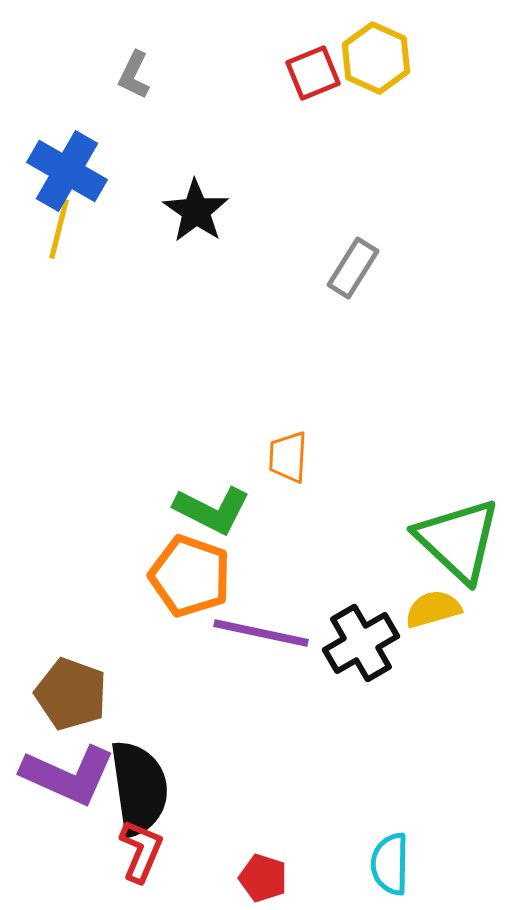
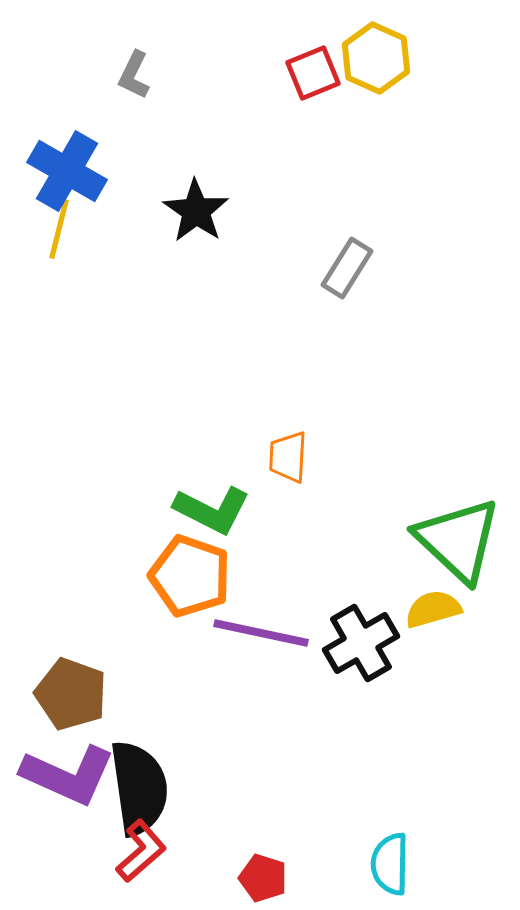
gray rectangle: moved 6 px left
red L-shape: rotated 26 degrees clockwise
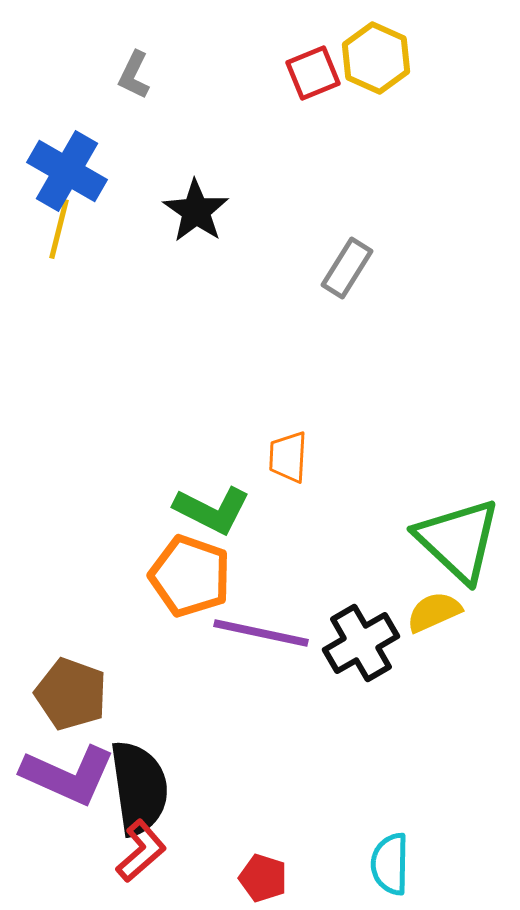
yellow semicircle: moved 1 px right, 3 px down; rotated 8 degrees counterclockwise
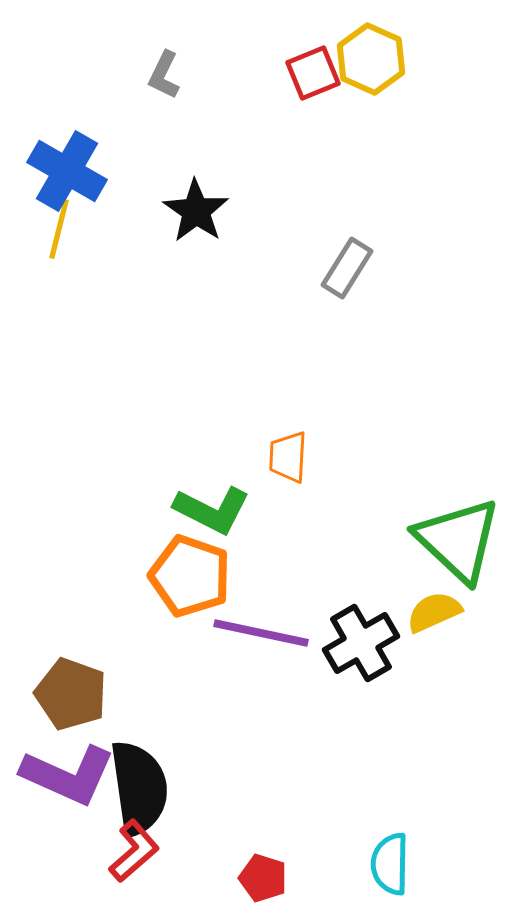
yellow hexagon: moved 5 px left, 1 px down
gray L-shape: moved 30 px right
red L-shape: moved 7 px left
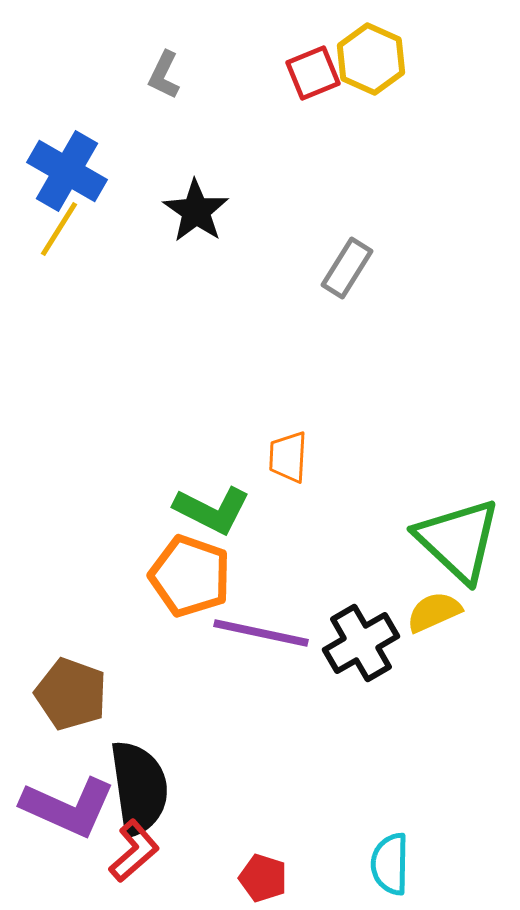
yellow line: rotated 18 degrees clockwise
purple L-shape: moved 32 px down
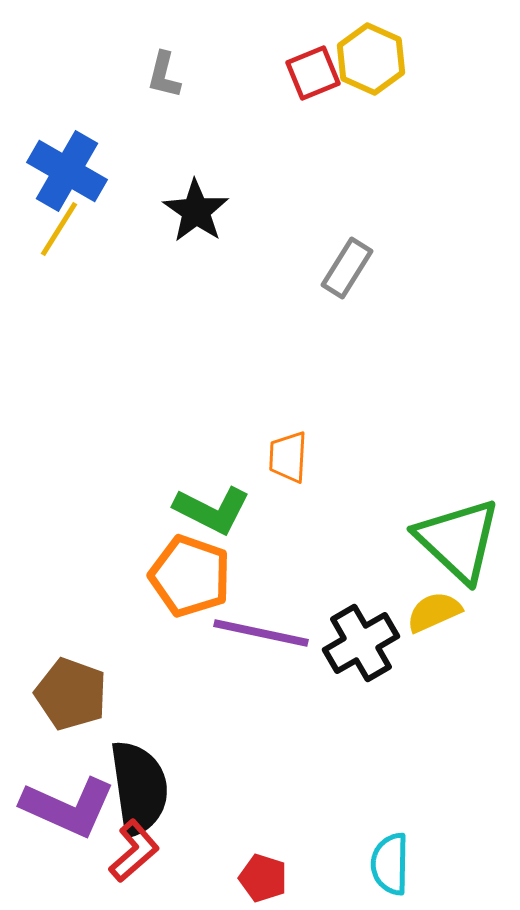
gray L-shape: rotated 12 degrees counterclockwise
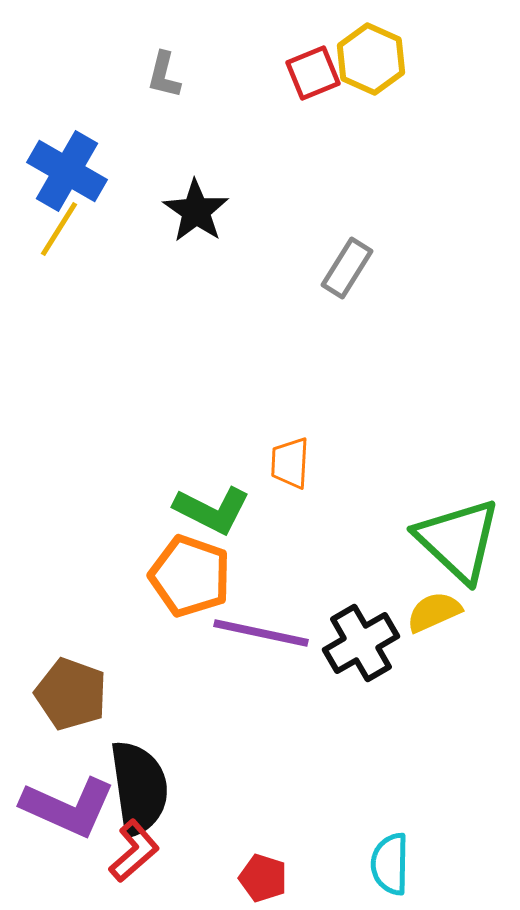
orange trapezoid: moved 2 px right, 6 px down
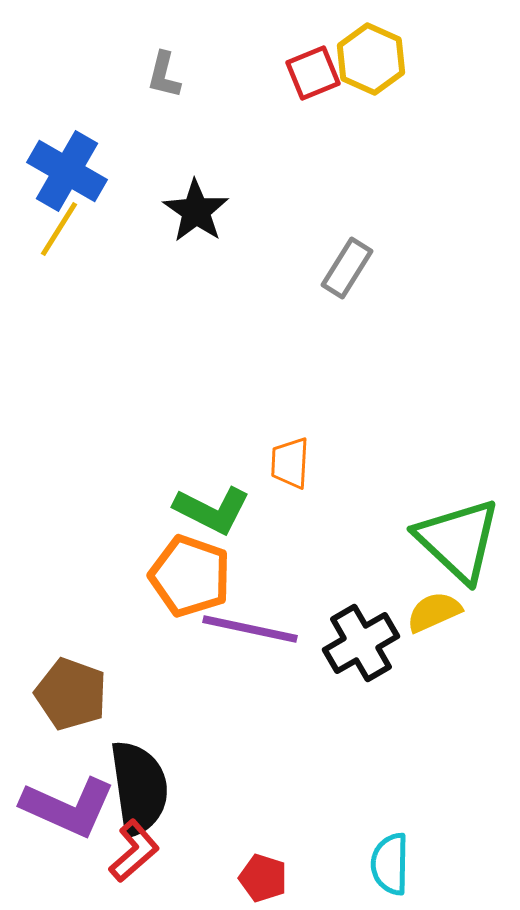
purple line: moved 11 px left, 4 px up
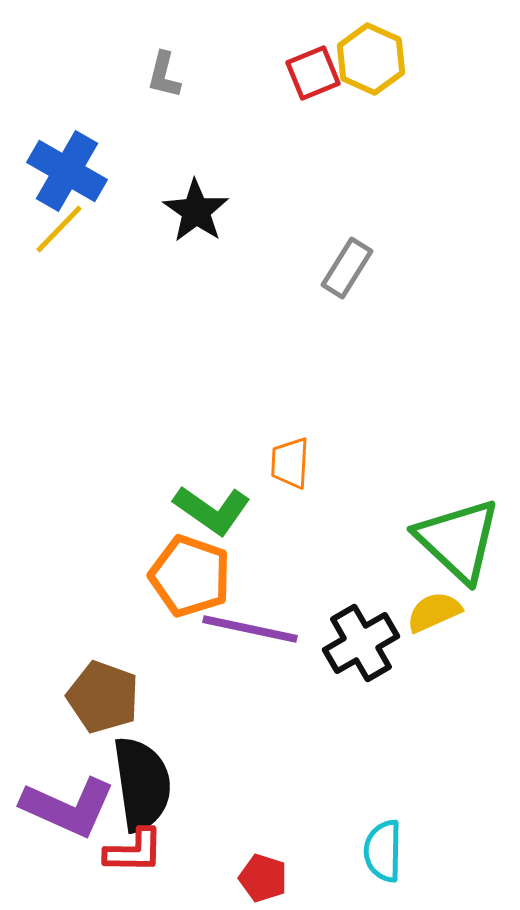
yellow line: rotated 12 degrees clockwise
green L-shape: rotated 8 degrees clockwise
brown pentagon: moved 32 px right, 3 px down
black semicircle: moved 3 px right, 4 px up
red L-shape: rotated 42 degrees clockwise
cyan semicircle: moved 7 px left, 13 px up
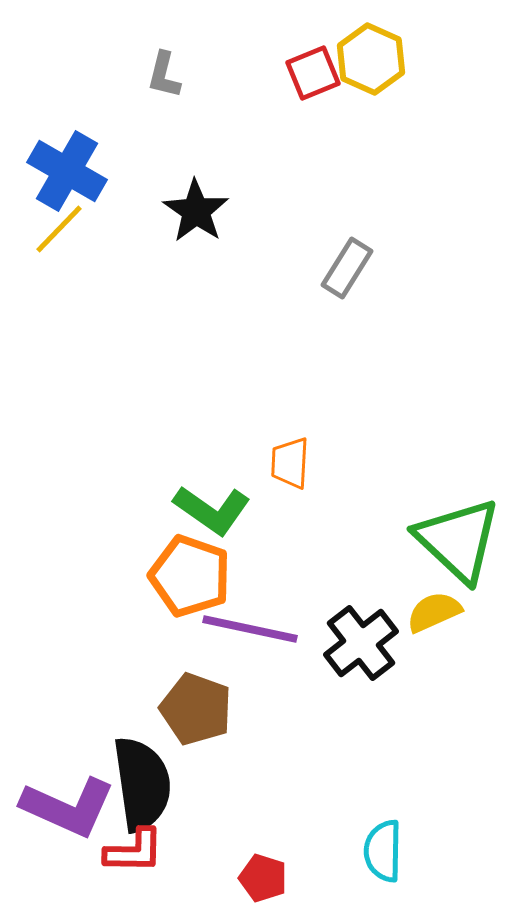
black cross: rotated 8 degrees counterclockwise
brown pentagon: moved 93 px right, 12 px down
